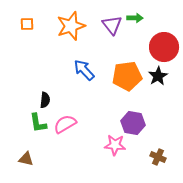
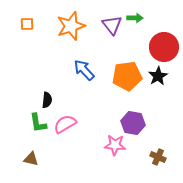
black semicircle: moved 2 px right
brown triangle: moved 5 px right
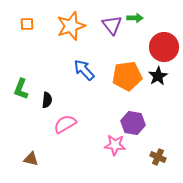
green L-shape: moved 17 px left, 34 px up; rotated 30 degrees clockwise
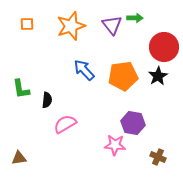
orange pentagon: moved 4 px left
green L-shape: rotated 30 degrees counterclockwise
brown triangle: moved 12 px left, 1 px up; rotated 21 degrees counterclockwise
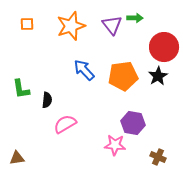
brown triangle: moved 2 px left
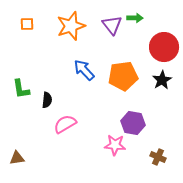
black star: moved 4 px right, 4 px down
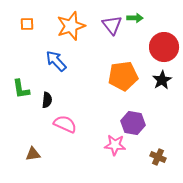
blue arrow: moved 28 px left, 9 px up
pink semicircle: rotated 55 degrees clockwise
brown triangle: moved 16 px right, 4 px up
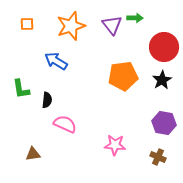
blue arrow: rotated 15 degrees counterclockwise
purple hexagon: moved 31 px right
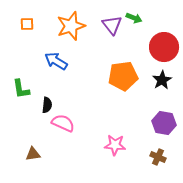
green arrow: moved 1 px left; rotated 21 degrees clockwise
black semicircle: moved 5 px down
pink semicircle: moved 2 px left, 1 px up
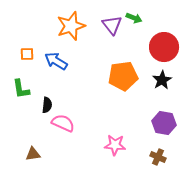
orange square: moved 30 px down
